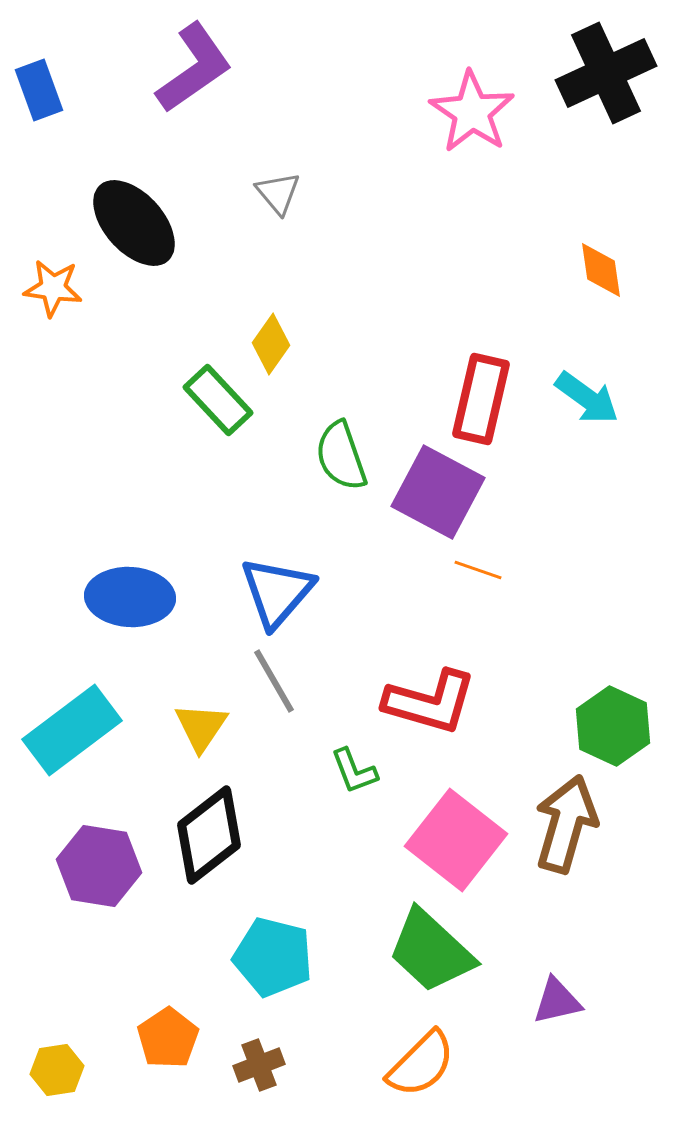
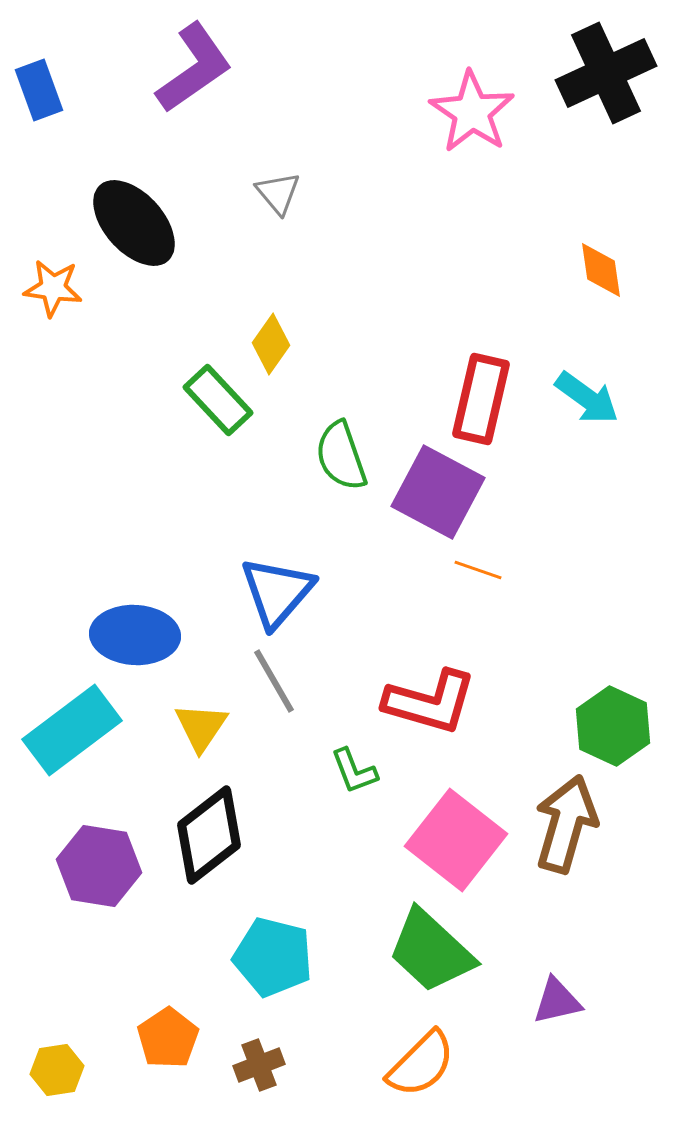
blue ellipse: moved 5 px right, 38 px down
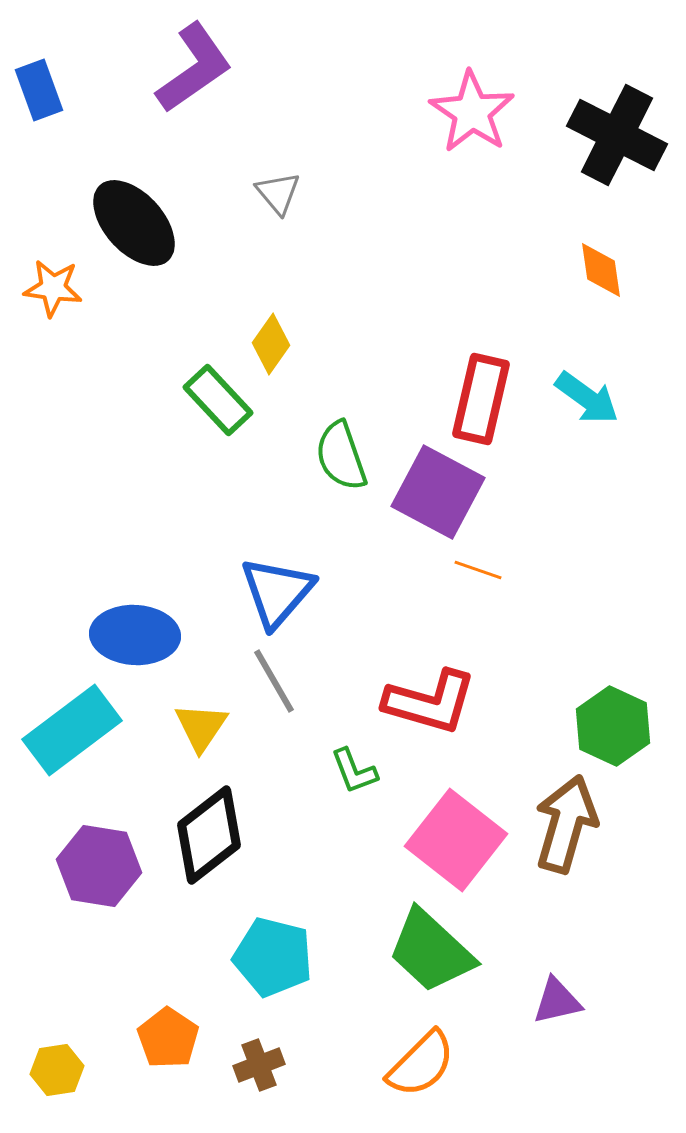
black cross: moved 11 px right, 62 px down; rotated 38 degrees counterclockwise
orange pentagon: rotated 4 degrees counterclockwise
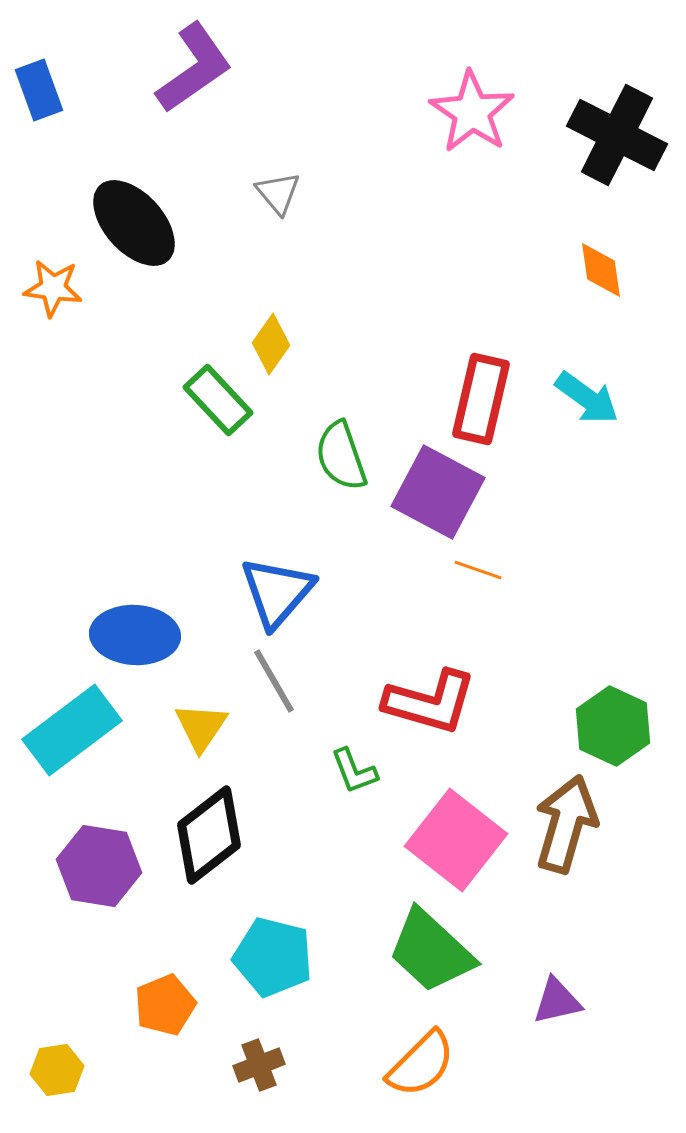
orange pentagon: moved 3 px left, 33 px up; rotated 16 degrees clockwise
